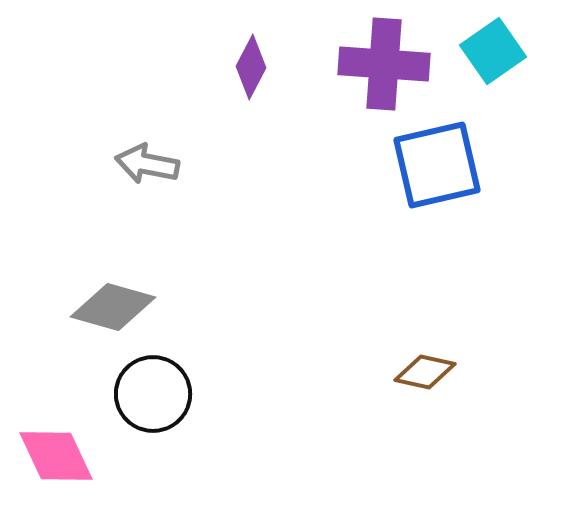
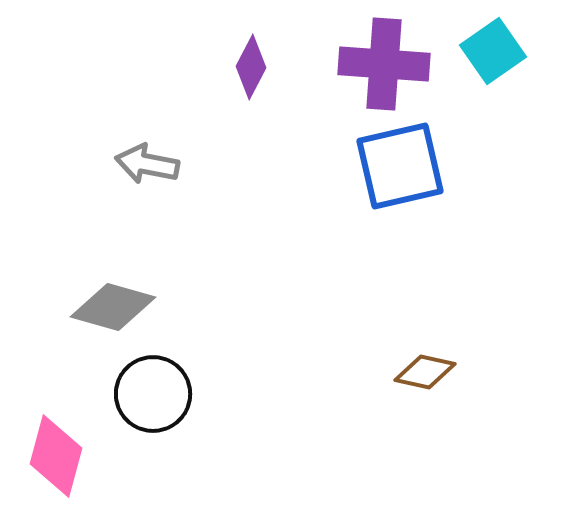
blue square: moved 37 px left, 1 px down
pink diamond: rotated 40 degrees clockwise
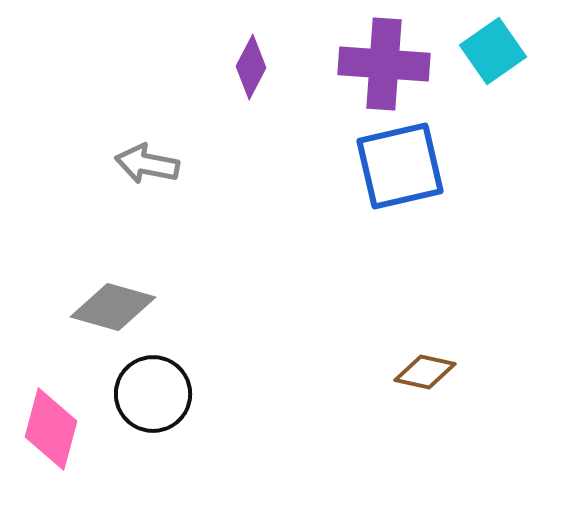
pink diamond: moved 5 px left, 27 px up
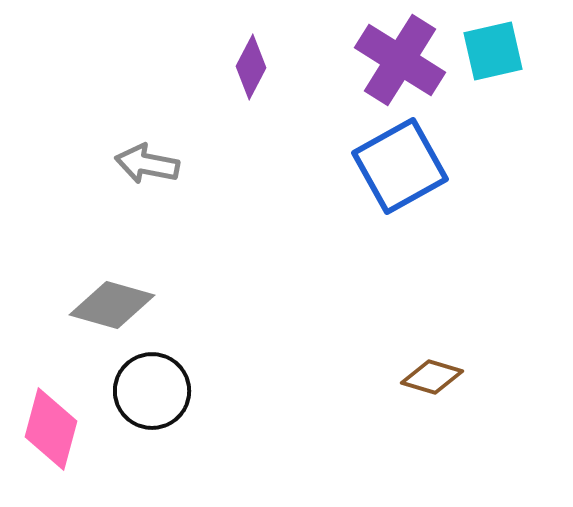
cyan square: rotated 22 degrees clockwise
purple cross: moved 16 px right, 4 px up; rotated 28 degrees clockwise
blue square: rotated 16 degrees counterclockwise
gray diamond: moved 1 px left, 2 px up
brown diamond: moved 7 px right, 5 px down; rotated 4 degrees clockwise
black circle: moved 1 px left, 3 px up
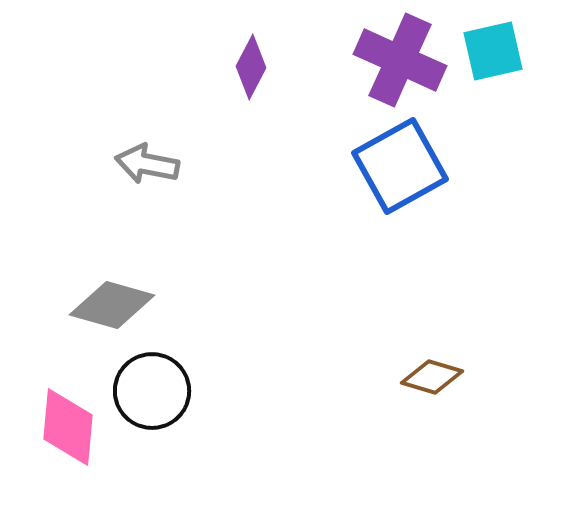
purple cross: rotated 8 degrees counterclockwise
pink diamond: moved 17 px right, 2 px up; rotated 10 degrees counterclockwise
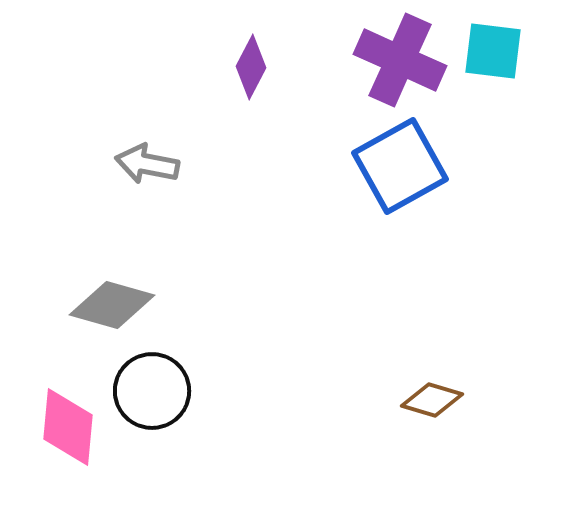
cyan square: rotated 20 degrees clockwise
brown diamond: moved 23 px down
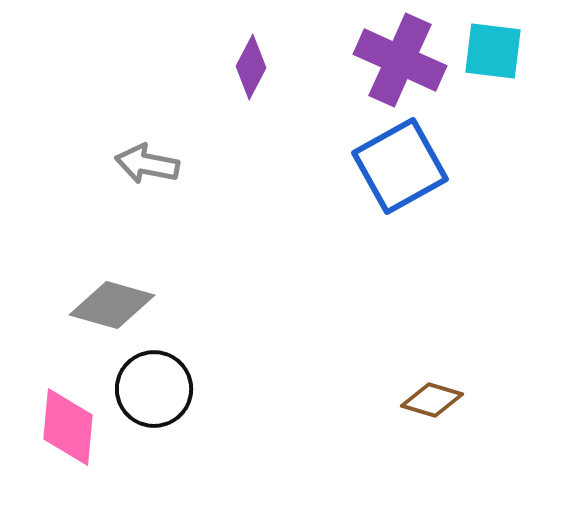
black circle: moved 2 px right, 2 px up
